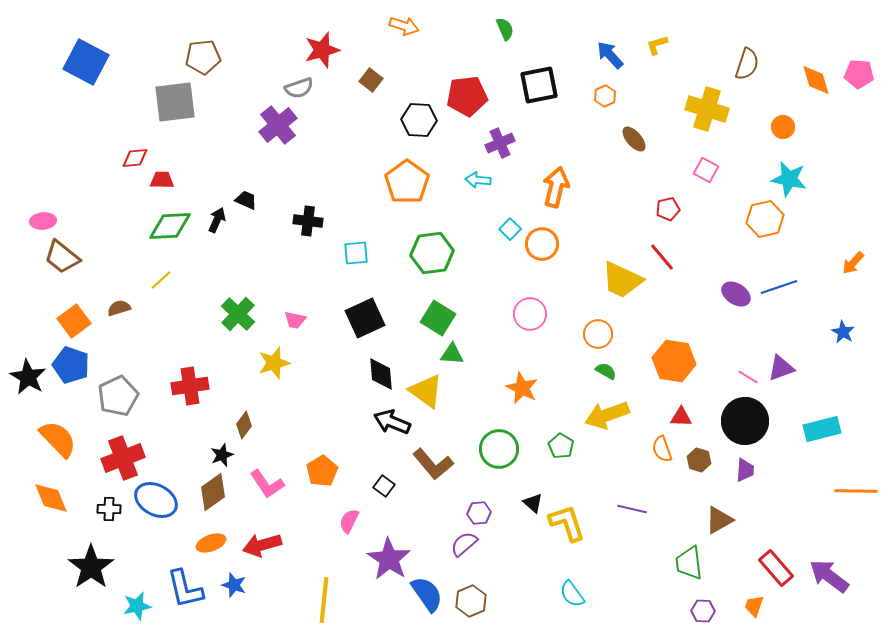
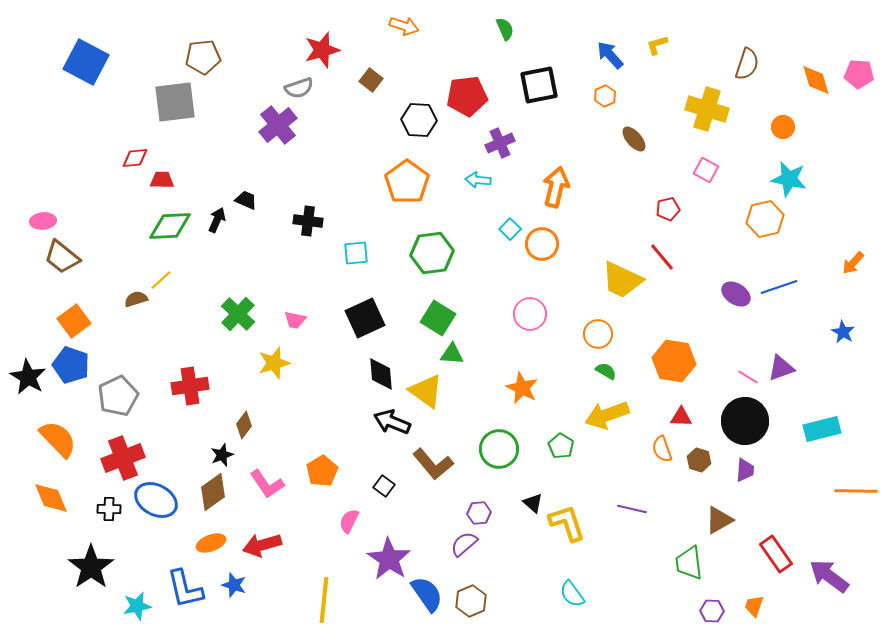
brown semicircle at (119, 308): moved 17 px right, 9 px up
red rectangle at (776, 568): moved 14 px up; rotated 6 degrees clockwise
purple hexagon at (703, 611): moved 9 px right
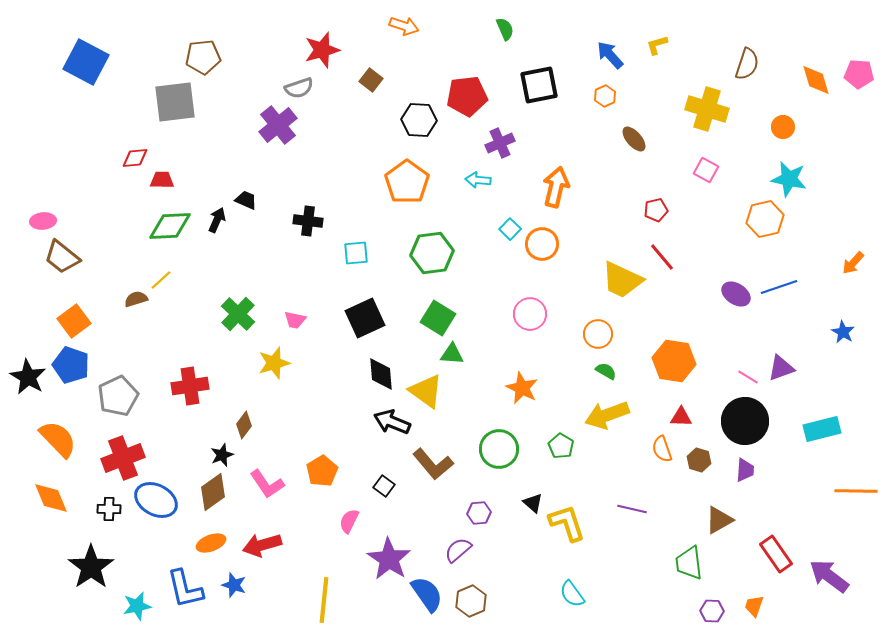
red pentagon at (668, 209): moved 12 px left, 1 px down
purple semicircle at (464, 544): moved 6 px left, 6 px down
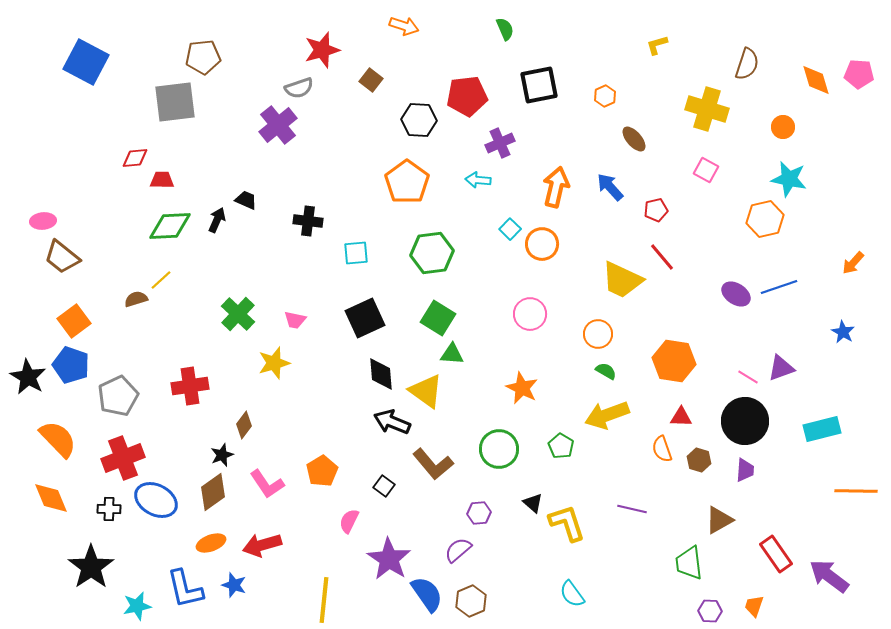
blue arrow at (610, 55): moved 132 px down
purple hexagon at (712, 611): moved 2 px left
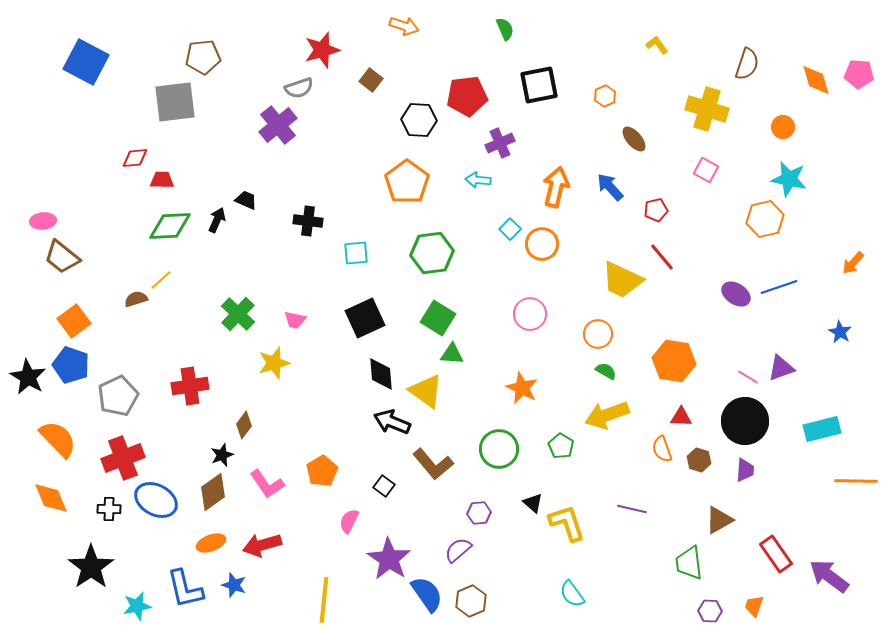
yellow L-shape at (657, 45): rotated 70 degrees clockwise
blue star at (843, 332): moved 3 px left
orange line at (856, 491): moved 10 px up
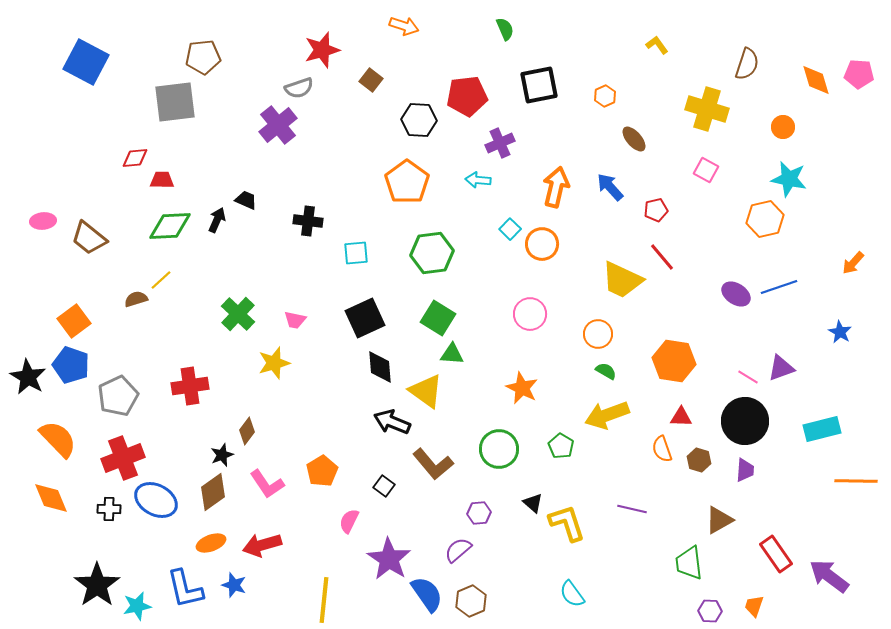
brown trapezoid at (62, 257): moved 27 px right, 19 px up
black diamond at (381, 374): moved 1 px left, 7 px up
brown diamond at (244, 425): moved 3 px right, 6 px down
black star at (91, 567): moved 6 px right, 18 px down
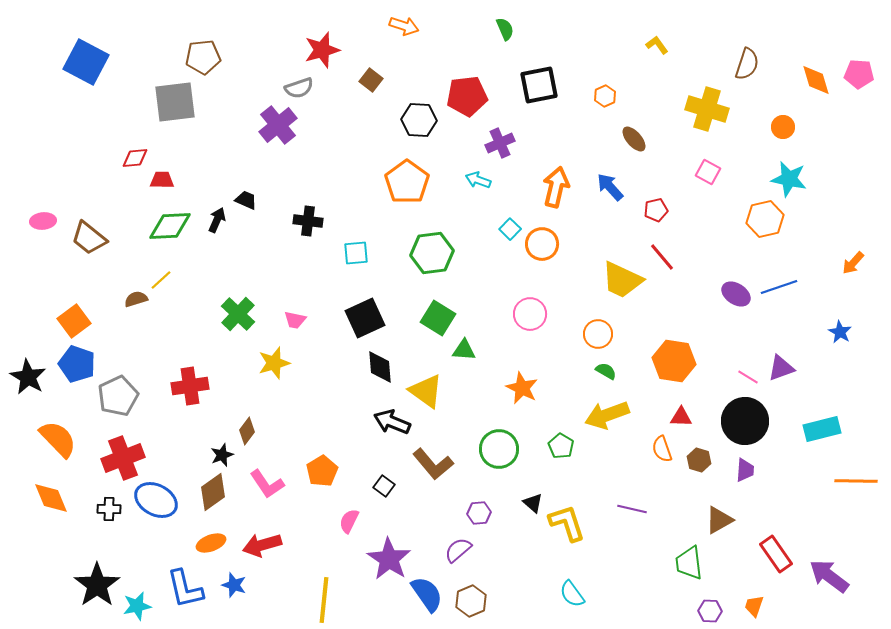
pink square at (706, 170): moved 2 px right, 2 px down
cyan arrow at (478, 180): rotated 15 degrees clockwise
green triangle at (452, 354): moved 12 px right, 4 px up
blue pentagon at (71, 365): moved 6 px right, 1 px up
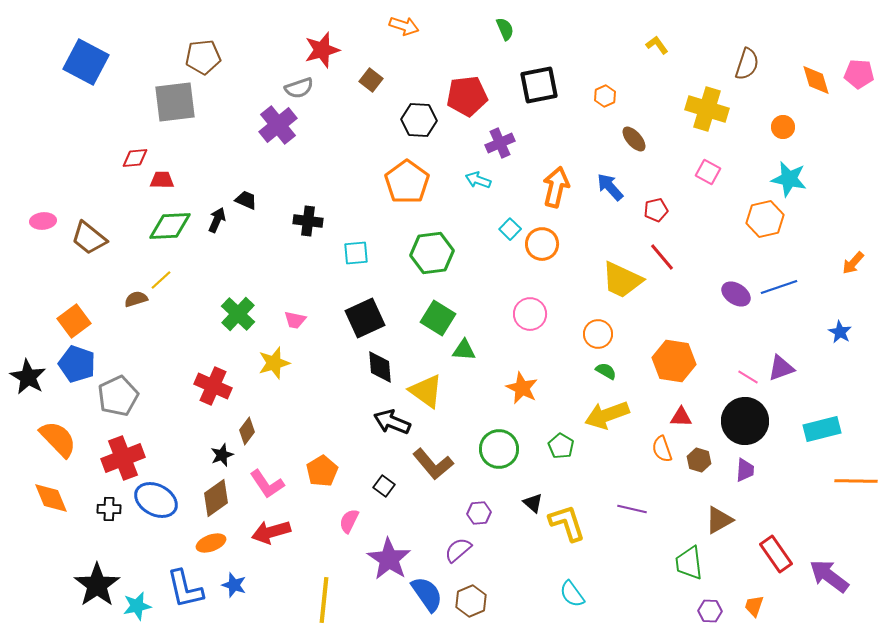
red cross at (190, 386): moved 23 px right; rotated 33 degrees clockwise
brown diamond at (213, 492): moved 3 px right, 6 px down
red arrow at (262, 545): moved 9 px right, 13 px up
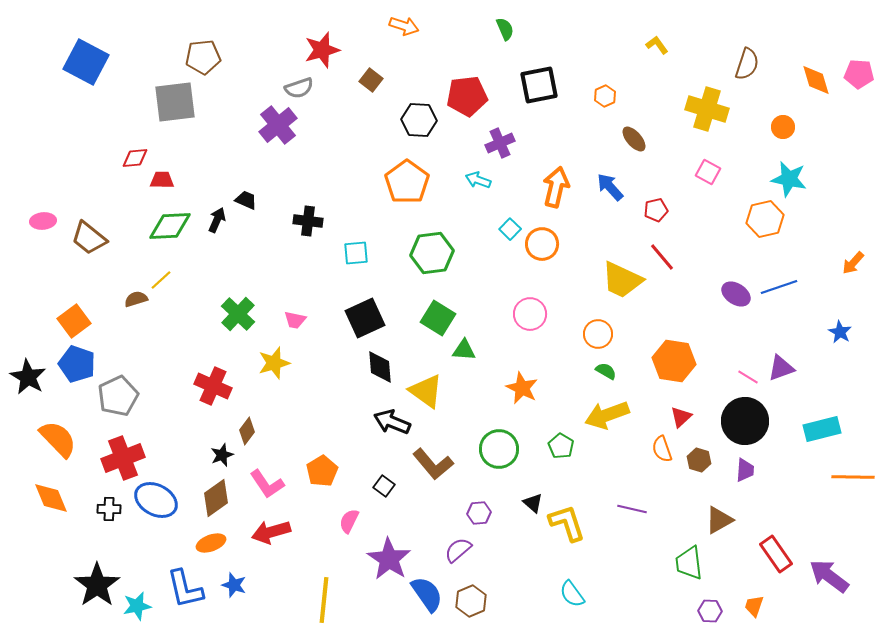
red triangle at (681, 417): rotated 45 degrees counterclockwise
orange line at (856, 481): moved 3 px left, 4 px up
